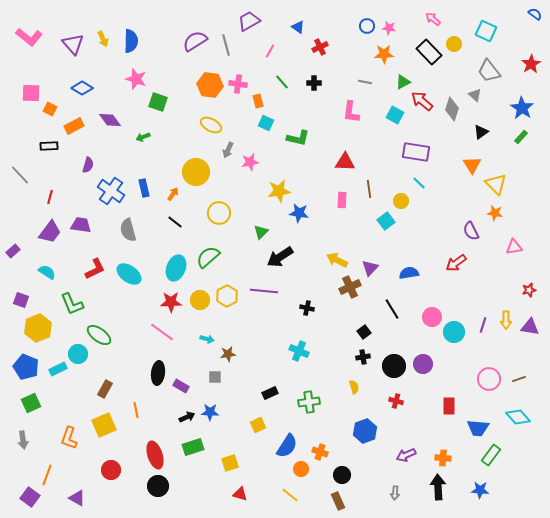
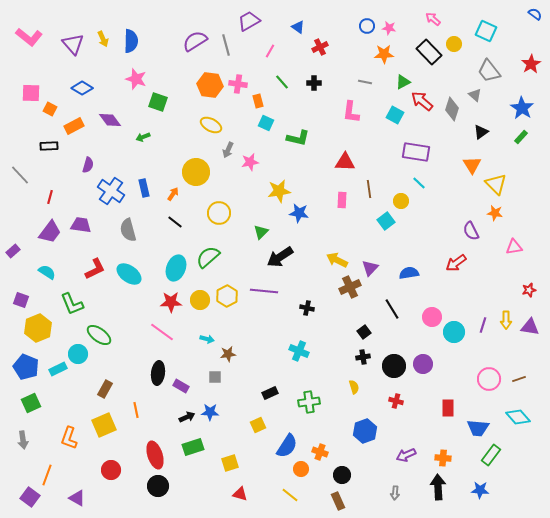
red rectangle at (449, 406): moved 1 px left, 2 px down
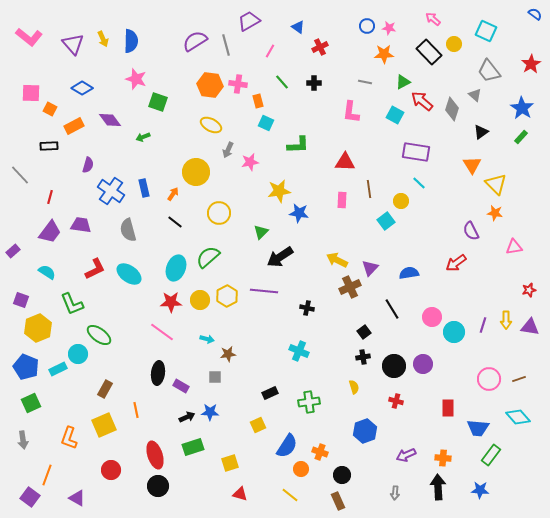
green L-shape at (298, 138): moved 7 px down; rotated 15 degrees counterclockwise
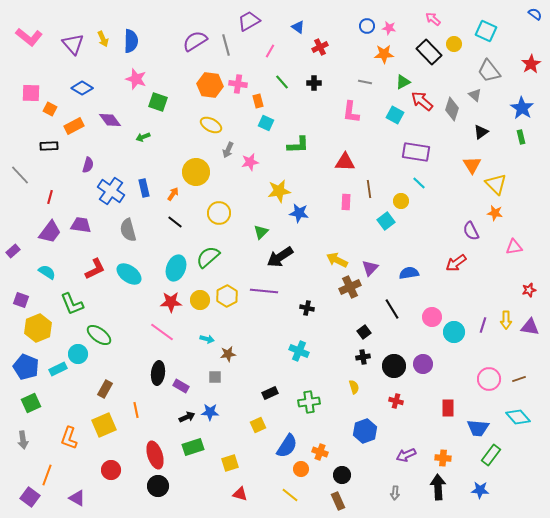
green rectangle at (521, 137): rotated 56 degrees counterclockwise
pink rectangle at (342, 200): moved 4 px right, 2 px down
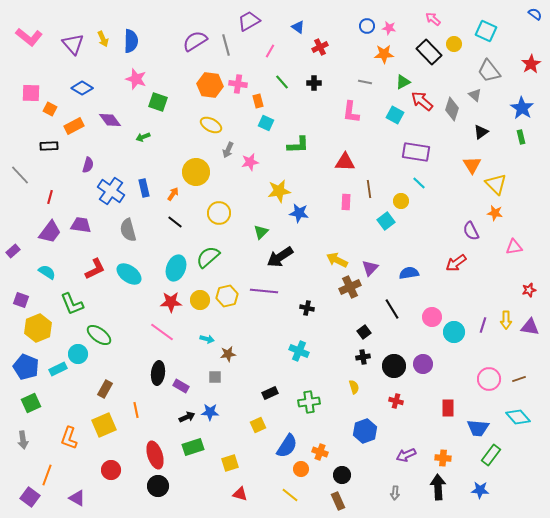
yellow hexagon at (227, 296): rotated 15 degrees clockwise
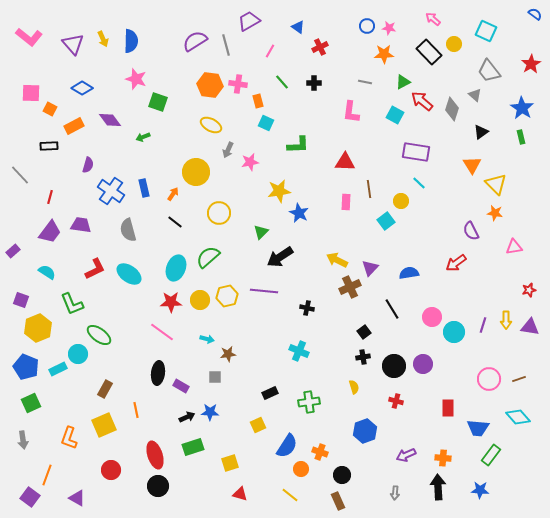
blue star at (299, 213): rotated 18 degrees clockwise
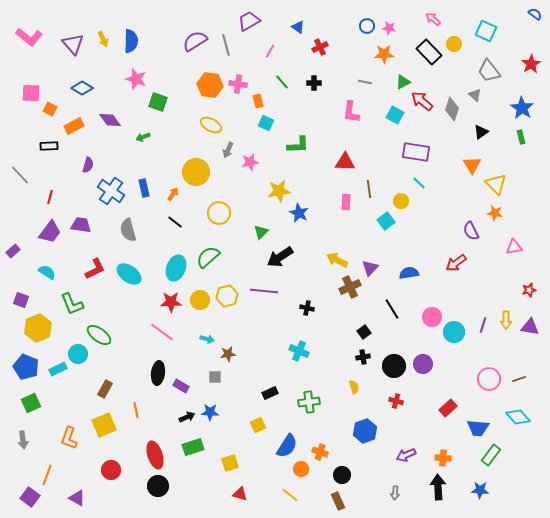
red rectangle at (448, 408): rotated 48 degrees clockwise
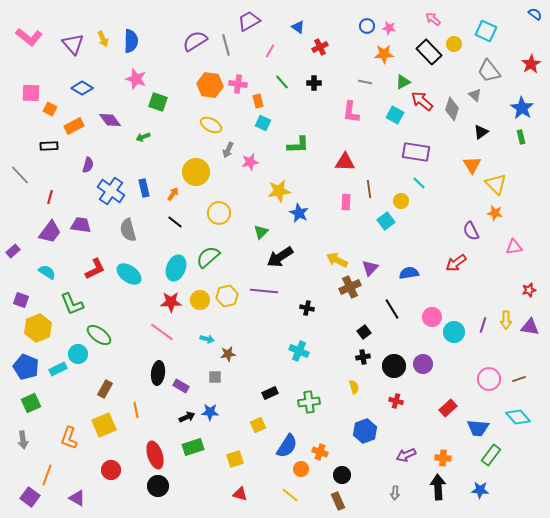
cyan square at (266, 123): moved 3 px left
yellow square at (230, 463): moved 5 px right, 4 px up
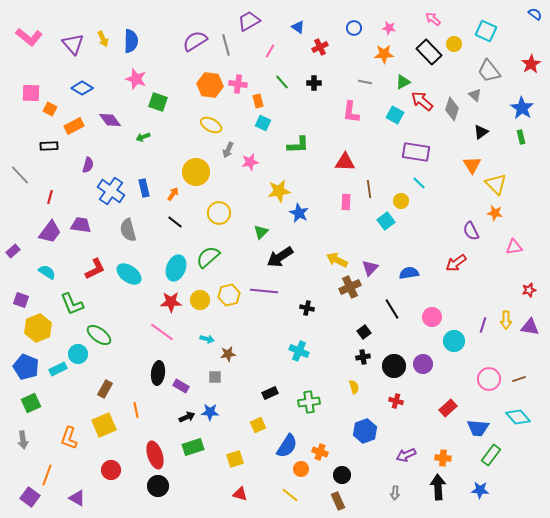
blue circle at (367, 26): moved 13 px left, 2 px down
yellow hexagon at (227, 296): moved 2 px right, 1 px up
cyan circle at (454, 332): moved 9 px down
